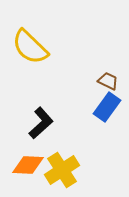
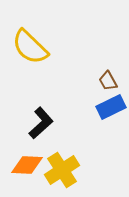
brown trapezoid: rotated 145 degrees counterclockwise
blue rectangle: moved 4 px right; rotated 28 degrees clockwise
orange diamond: moved 1 px left
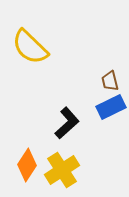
brown trapezoid: moved 2 px right; rotated 15 degrees clockwise
black L-shape: moved 26 px right
orange diamond: rotated 60 degrees counterclockwise
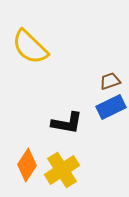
brown trapezoid: rotated 85 degrees clockwise
black L-shape: rotated 52 degrees clockwise
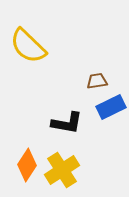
yellow semicircle: moved 2 px left, 1 px up
brown trapezoid: moved 13 px left; rotated 10 degrees clockwise
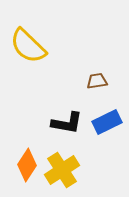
blue rectangle: moved 4 px left, 15 px down
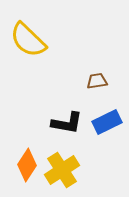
yellow semicircle: moved 6 px up
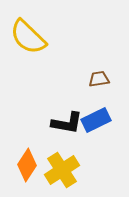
yellow semicircle: moved 3 px up
brown trapezoid: moved 2 px right, 2 px up
blue rectangle: moved 11 px left, 2 px up
